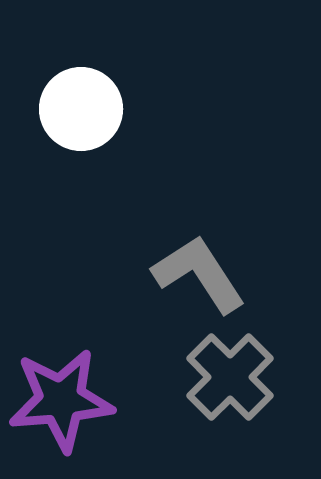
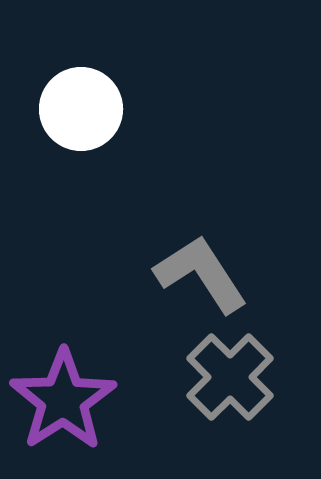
gray L-shape: moved 2 px right
purple star: moved 2 px right; rotated 28 degrees counterclockwise
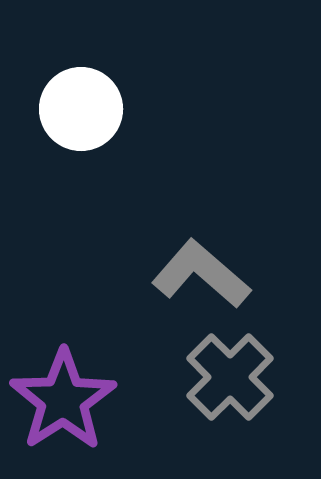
gray L-shape: rotated 16 degrees counterclockwise
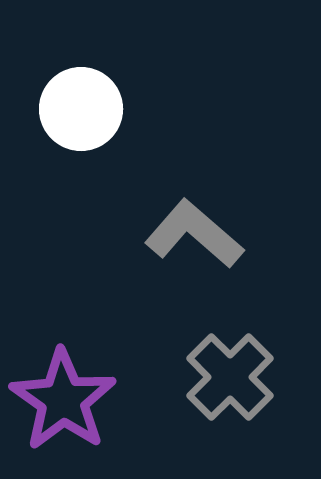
gray L-shape: moved 7 px left, 40 px up
purple star: rotated 4 degrees counterclockwise
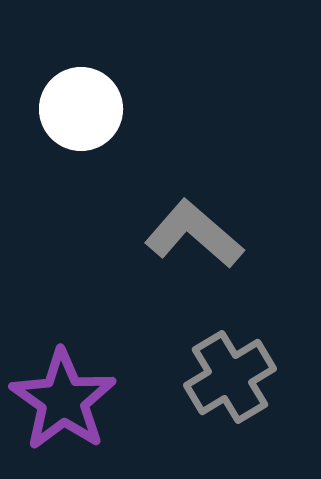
gray cross: rotated 14 degrees clockwise
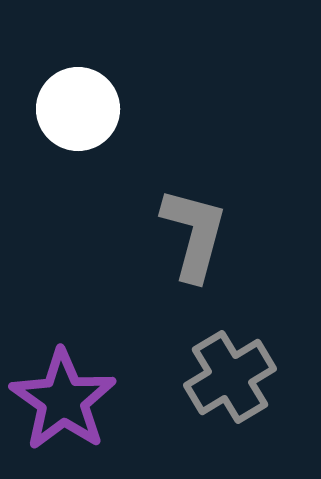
white circle: moved 3 px left
gray L-shape: rotated 64 degrees clockwise
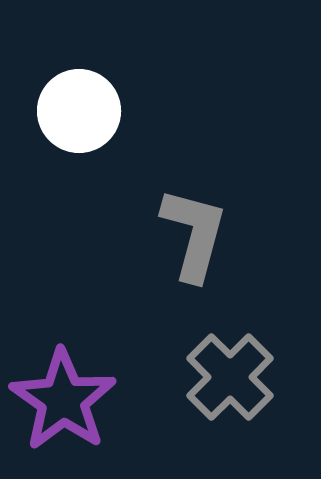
white circle: moved 1 px right, 2 px down
gray cross: rotated 14 degrees counterclockwise
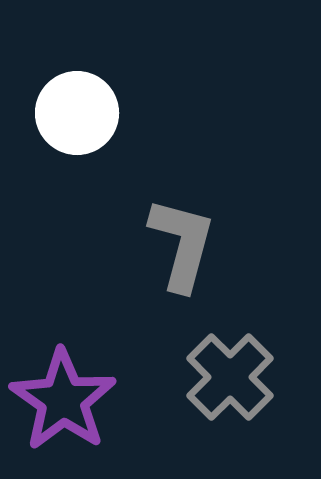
white circle: moved 2 px left, 2 px down
gray L-shape: moved 12 px left, 10 px down
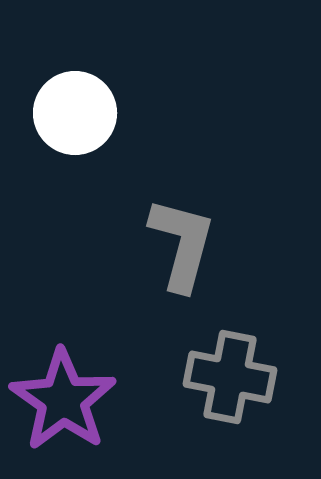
white circle: moved 2 px left
gray cross: rotated 34 degrees counterclockwise
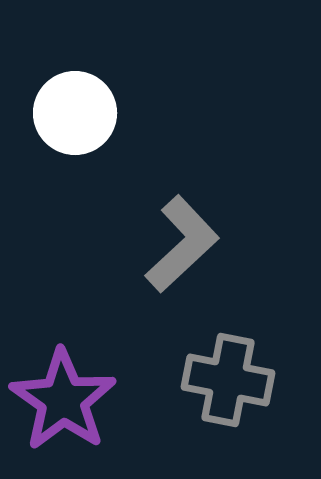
gray L-shape: rotated 32 degrees clockwise
gray cross: moved 2 px left, 3 px down
